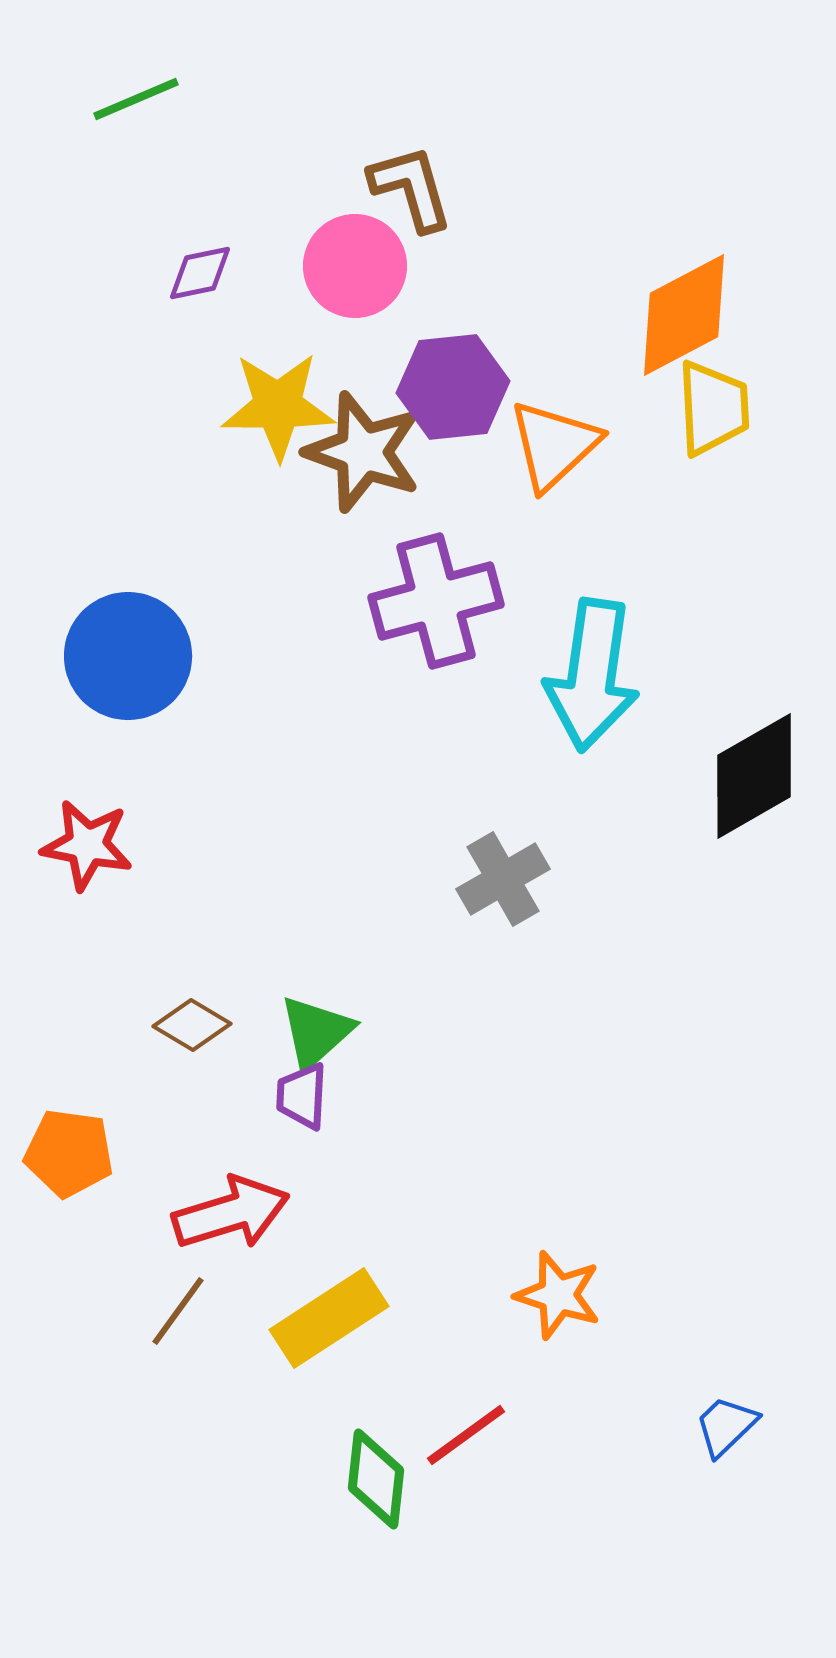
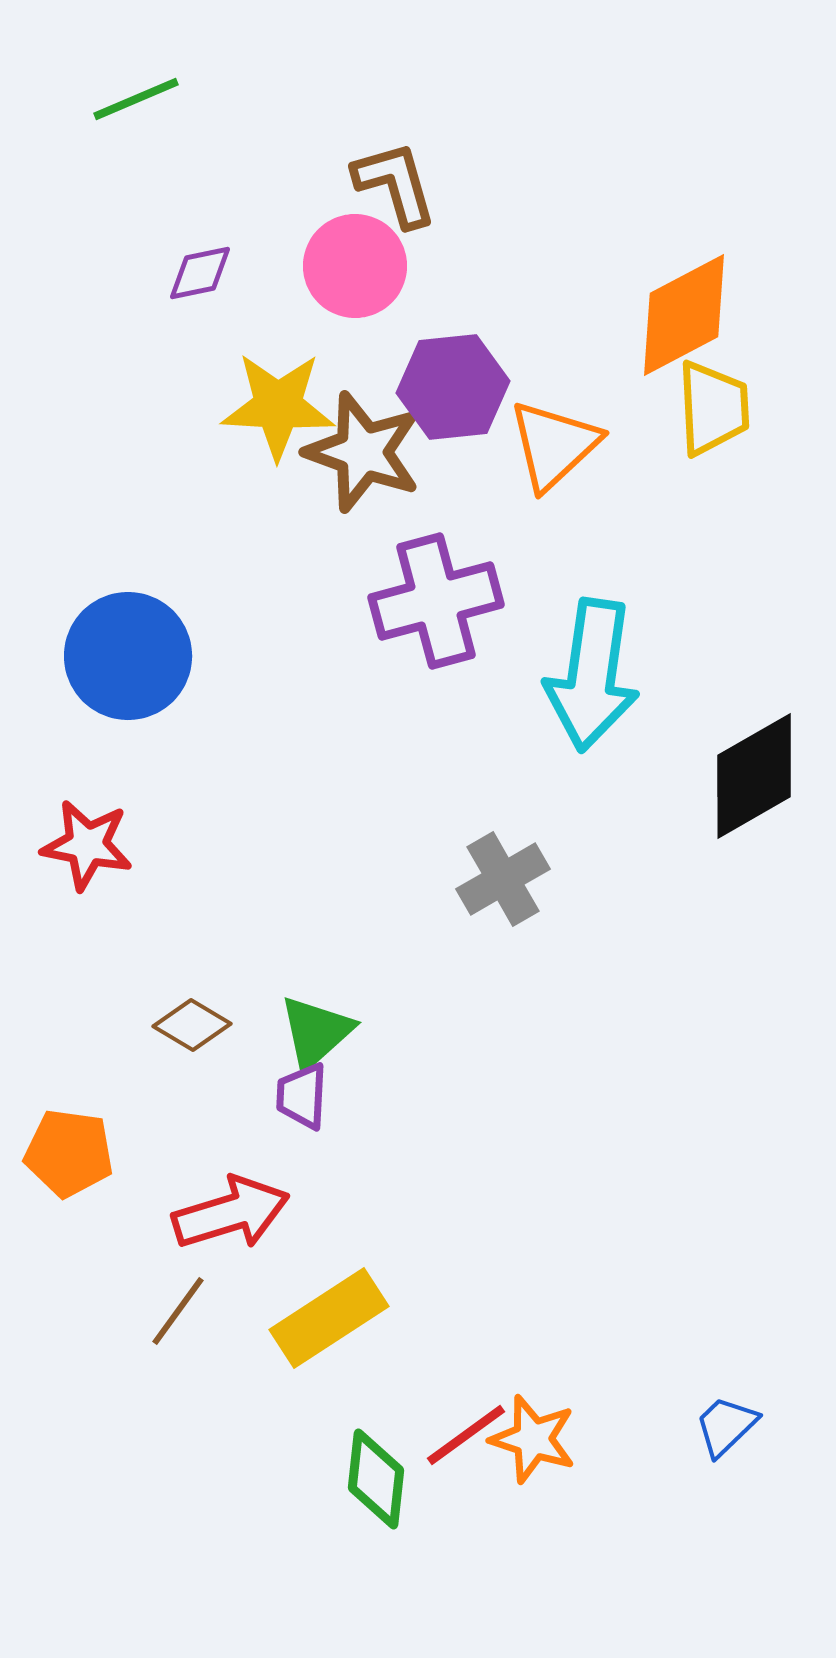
brown L-shape: moved 16 px left, 4 px up
yellow star: rotated 3 degrees clockwise
orange star: moved 25 px left, 144 px down
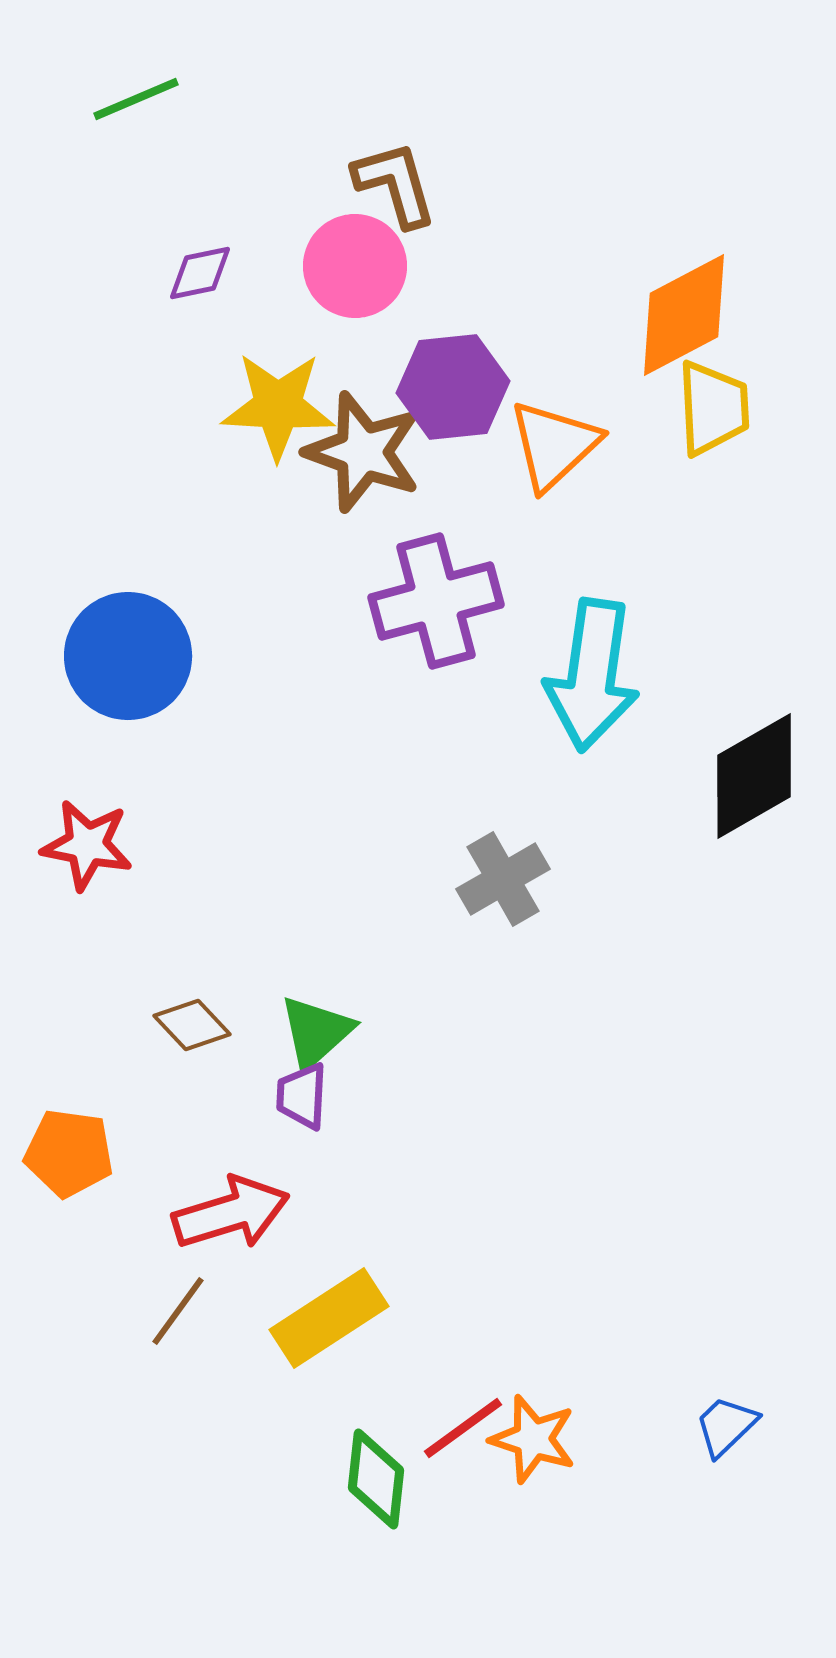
brown diamond: rotated 16 degrees clockwise
red line: moved 3 px left, 7 px up
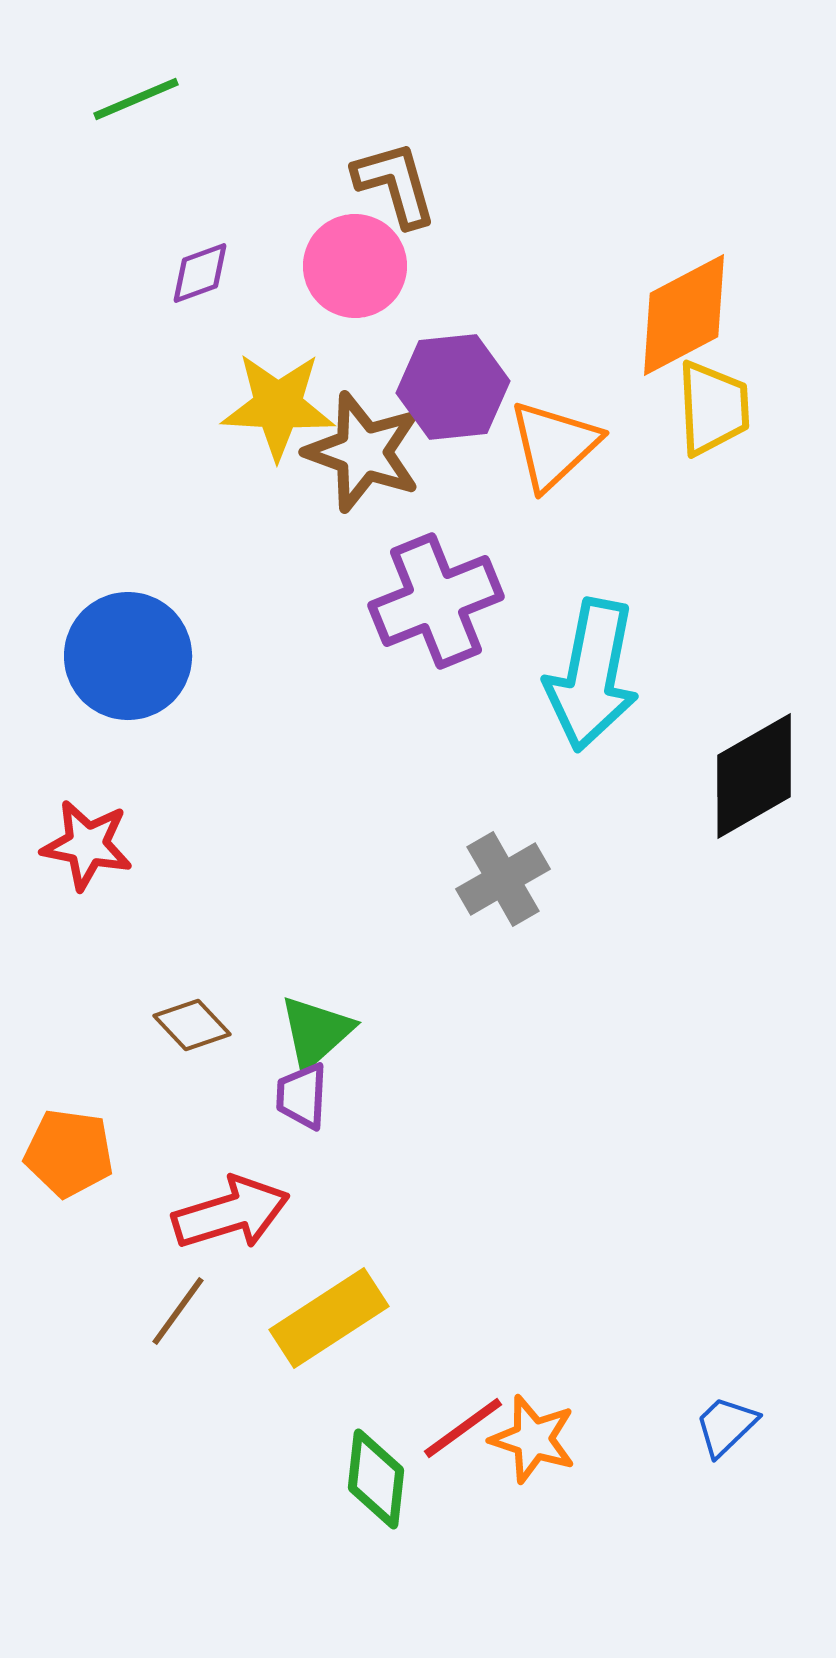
purple diamond: rotated 8 degrees counterclockwise
purple cross: rotated 7 degrees counterclockwise
cyan arrow: rotated 3 degrees clockwise
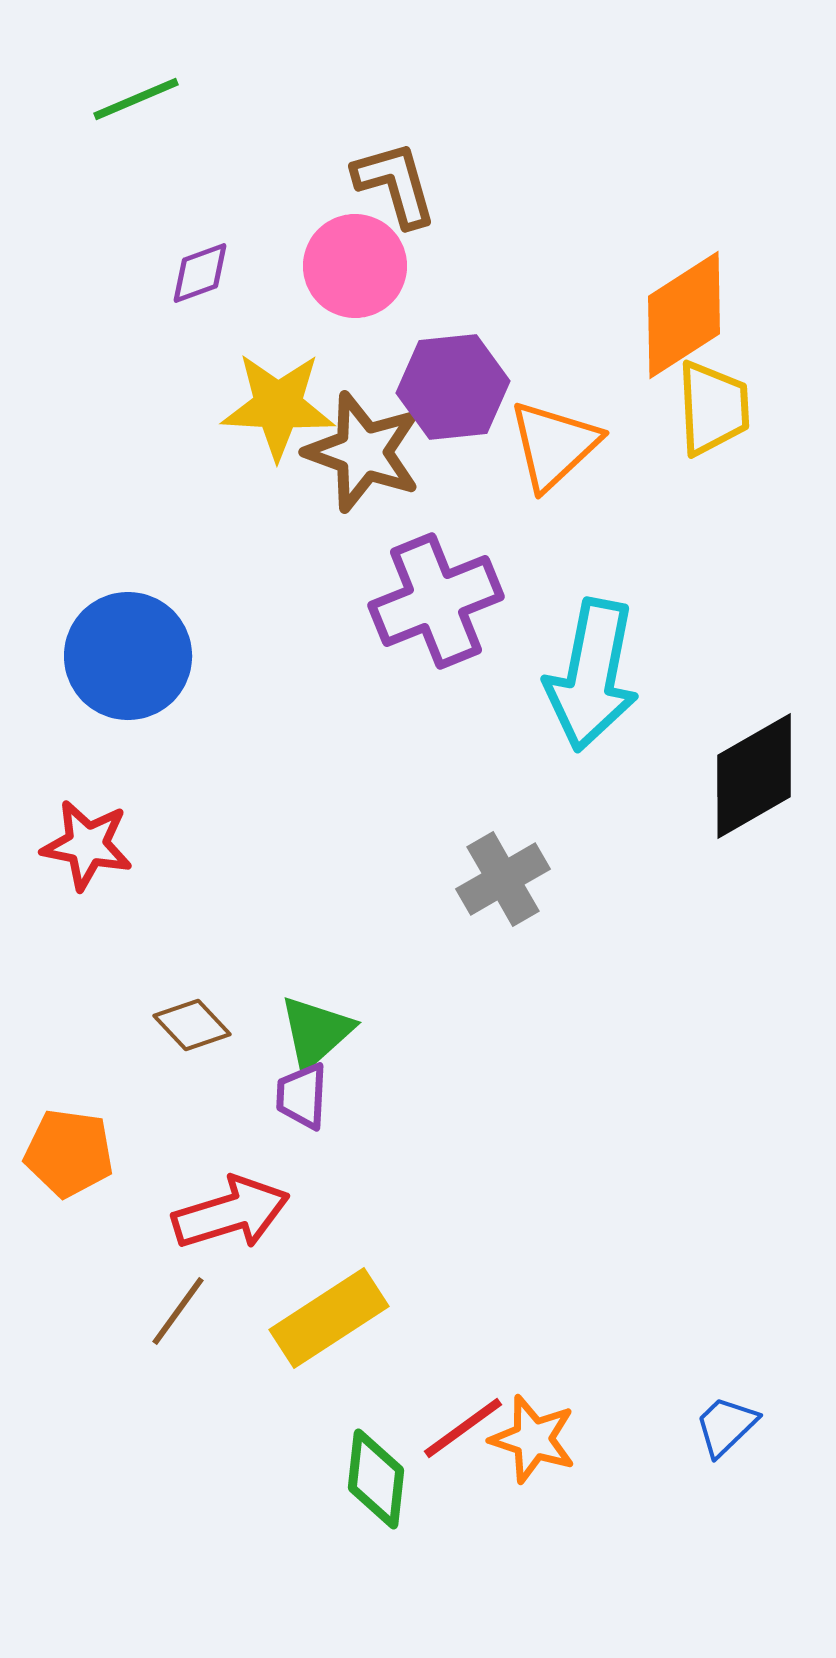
orange diamond: rotated 5 degrees counterclockwise
